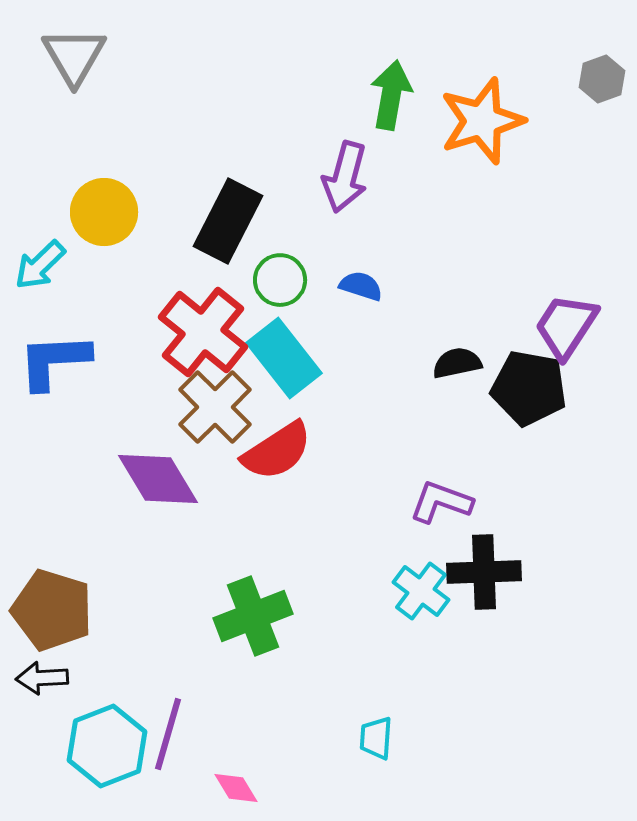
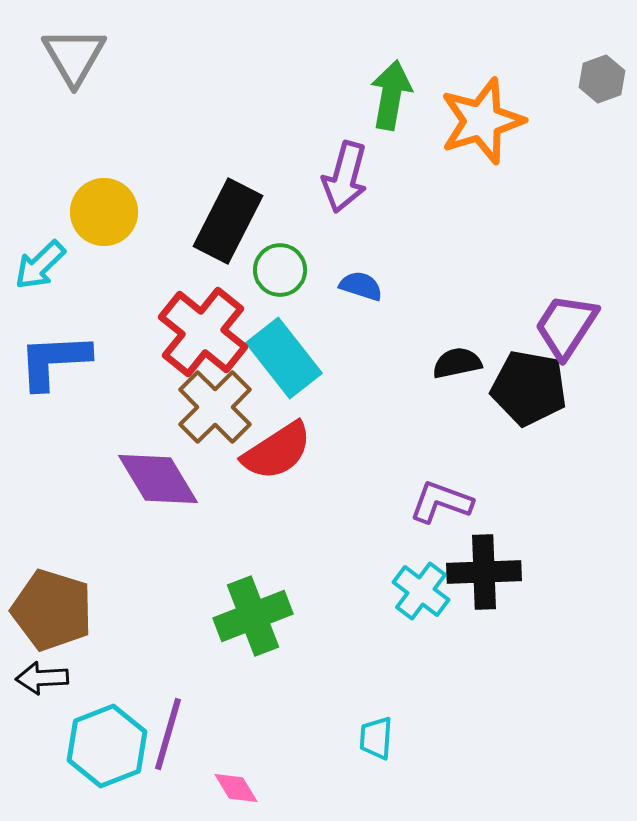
green circle: moved 10 px up
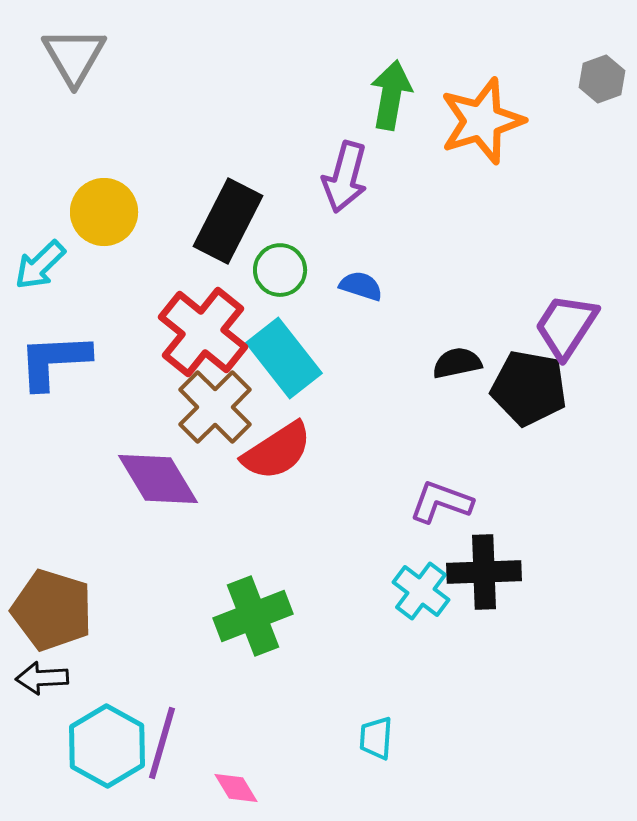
purple line: moved 6 px left, 9 px down
cyan hexagon: rotated 10 degrees counterclockwise
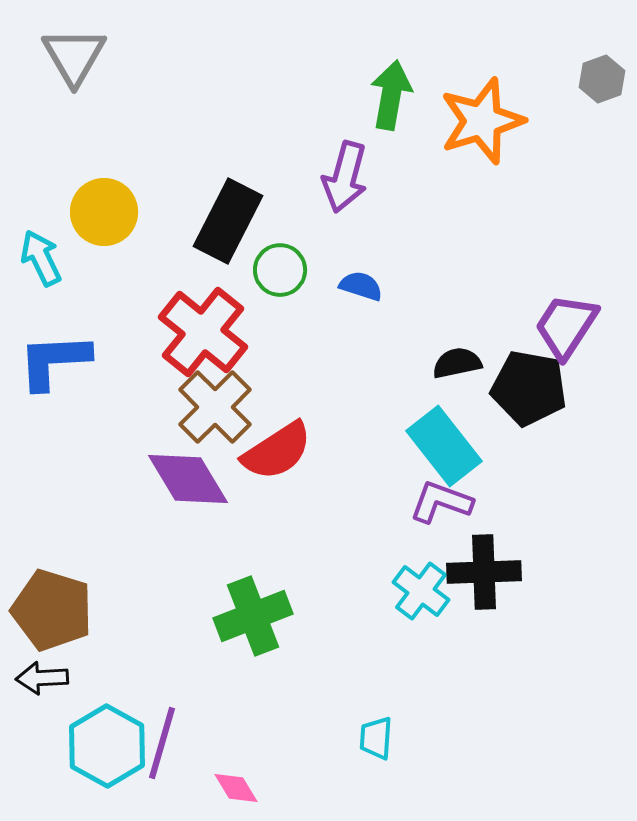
cyan arrow: moved 1 px right, 7 px up; rotated 108 degrees clockwise
cyan rectangle: moved 160 px right, 88 px down
purple diamond: moved 30 px right
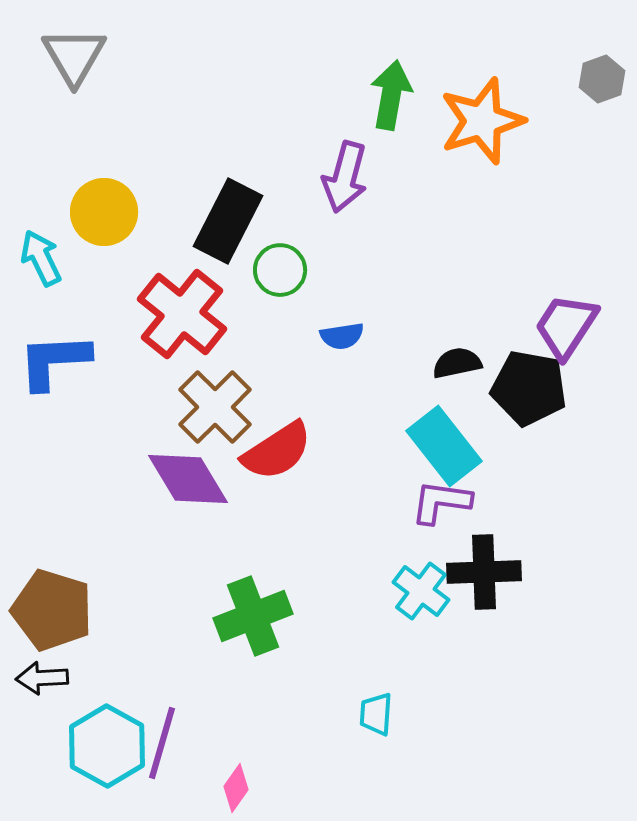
blue semicircle: moved 19 px left, 50 px down; rotated 153 degrees clockwise
red cross: moved 21 px left, 18 px up
purple L-shape: rotated 12 degrees counterclockwise
cyan trapezoid: moved 24 px up
pink diamond: rotated 66 degrees clockwise
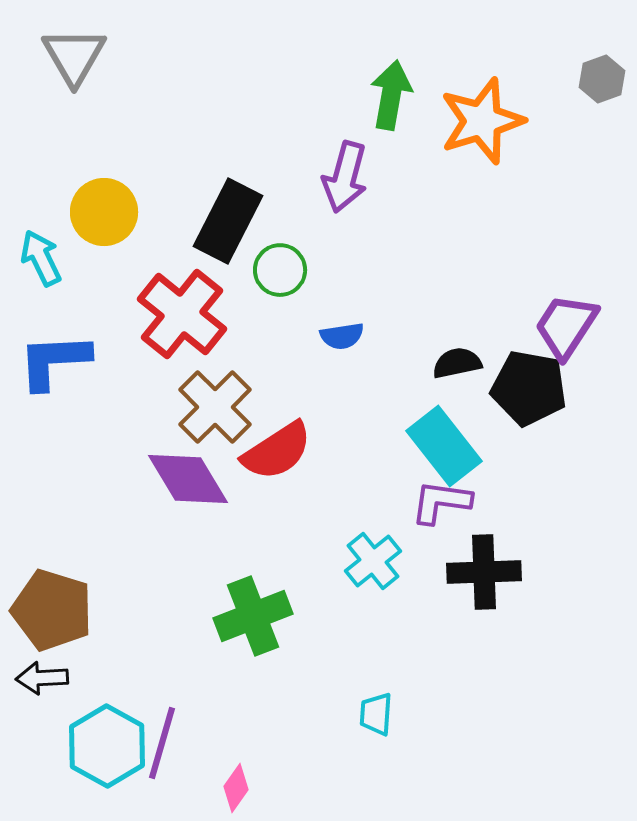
cyan cross: moved 48 px left, 30 px up; rotated 14 degrees clockwise
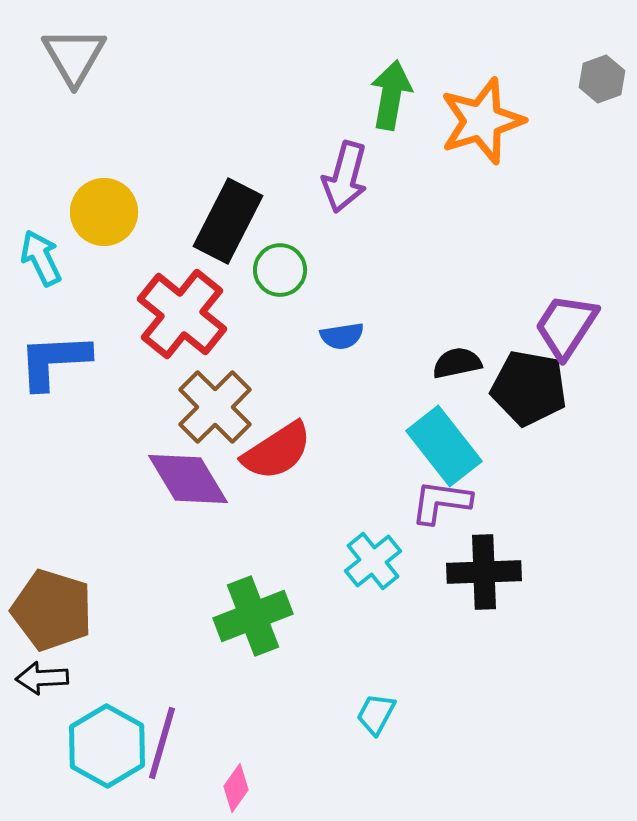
cyan trapezoid: rotated 24 degrees clockwise
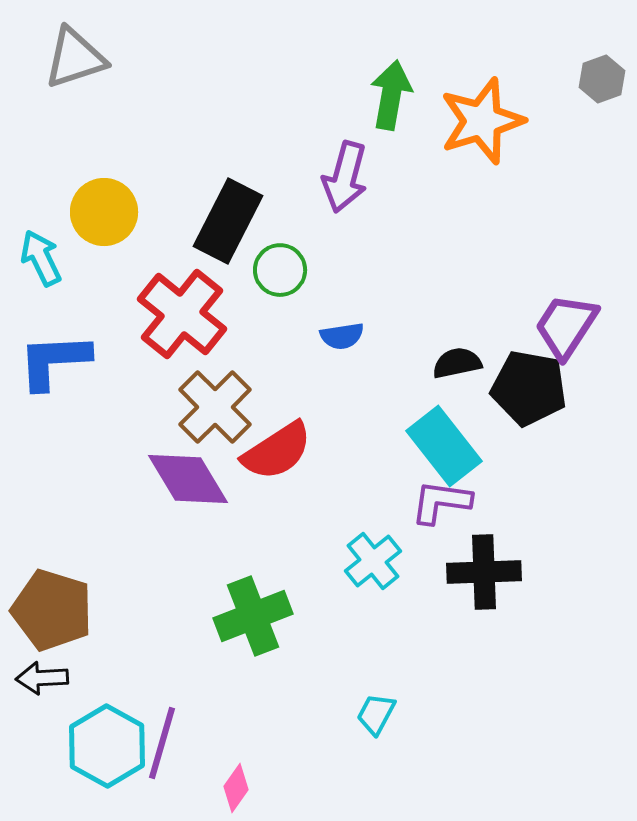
gray triangle: moved 1 px right, 2 px down; rotated 42 degrees clockwise
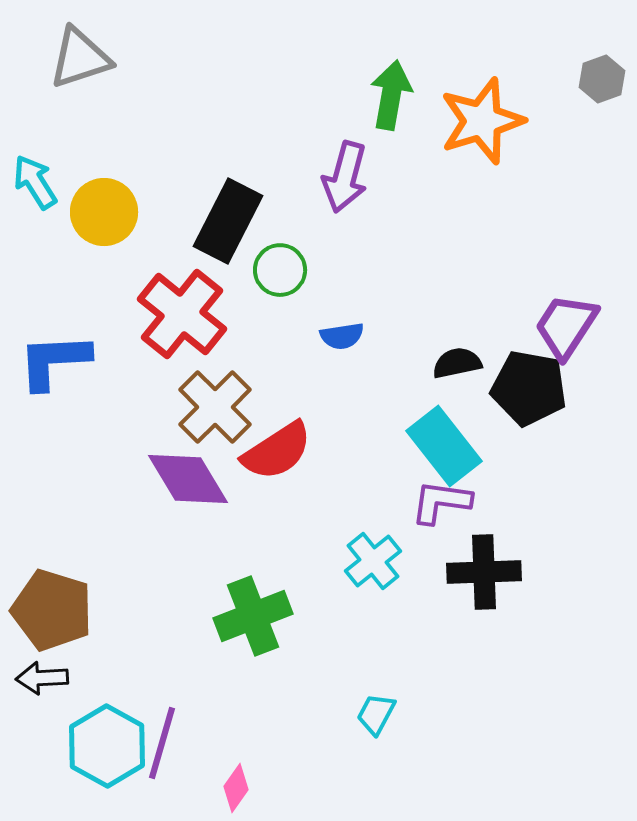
gray triangle: moved 5 px right
cyan arrow: moved 6 px left, 76 px up; rotated 6 degrees counterclockwise
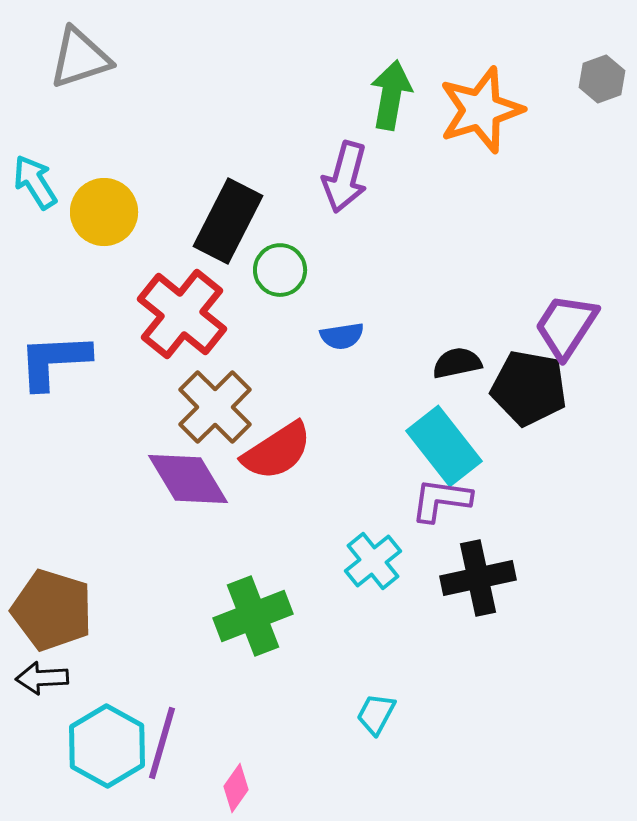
orange star: moved 1 px left, 11 px up
purple L-shape: moved 2 px up
black cross: moved 6 px left, 6 px down; rotated 10 degrees counterclockwise
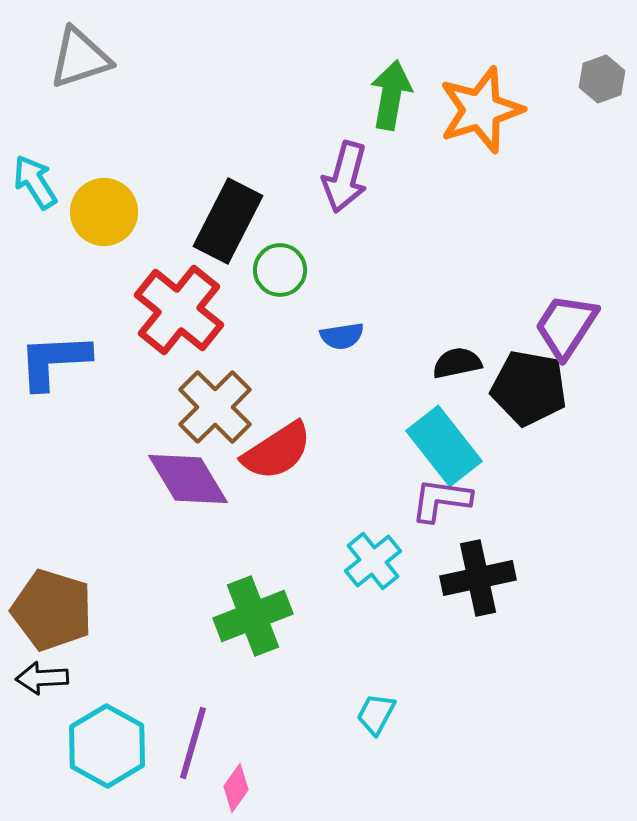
red cross: moved 3 px left, 4 px up
purple line: moved 31 px right
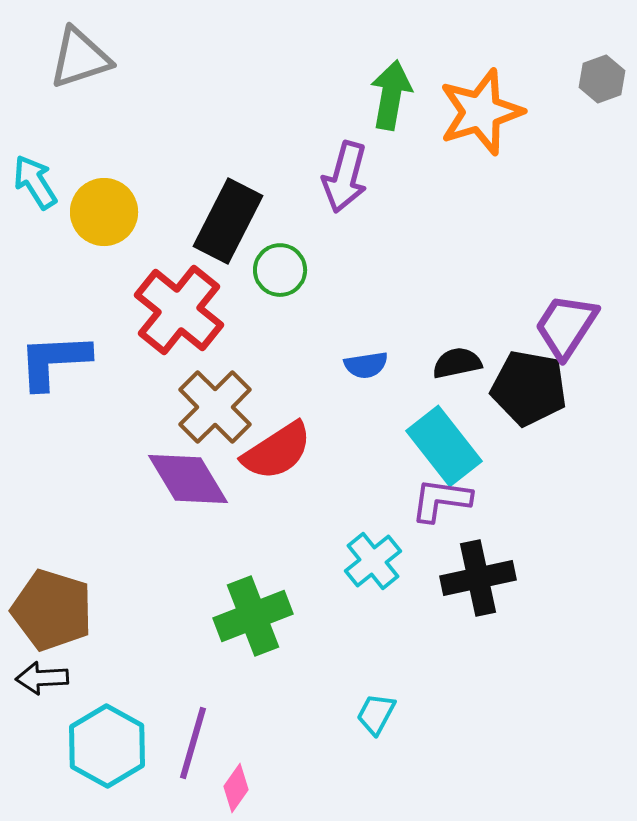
orange star: moved 2 px down
blue semicircle: moved 24 px right, 29 px down
